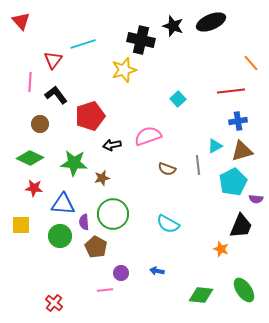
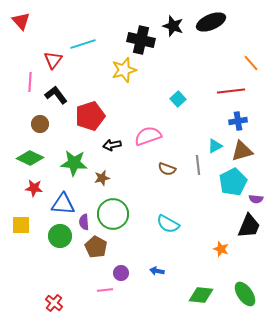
black trapezoid at (241, 226): moved 8 px right
green ellipse at (244, 290): moved 1 px right, 4 px down
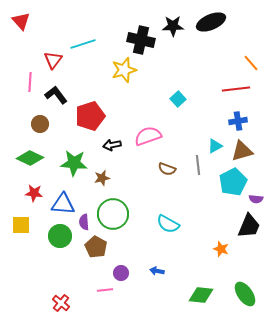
black star at (173, 26): rotated 20 degrees counterclockwise
red line at (231, 91): moved 5 px right, 2 px up
red star at (34, 188): moved 5 px down
red cross at (54, 303): moved 7 px right
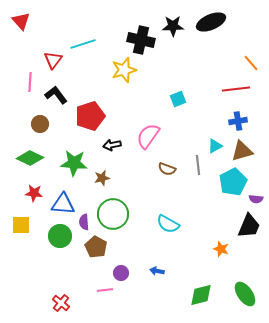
cyan square at (178, 99): rotated 21 degrees clockwise
pink semicircle at (148, 136): rotated 36 degrees counterclockwise
green diamond at (201, 295): rotated 20 degrees counterclockwise
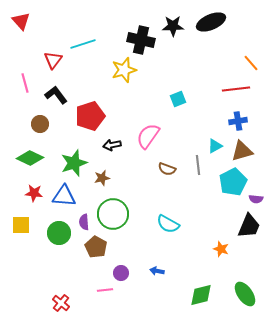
pink line at (30, 82): moved 5 px left, 1 px down; rotated 18 degrees counterclockwise
green star at (74, 163): rotated 24 degrees counterclockwise
blue triangle at (63, 204): moved 1 px right, 8 px up
green circle at (60, 236): moved 1 px left, 3 px up
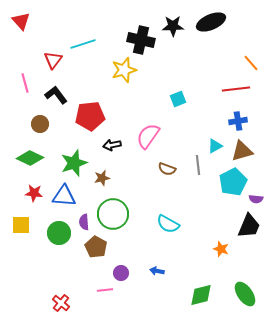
red pentagon at (90, 116): rotated 12 degrees clockwise
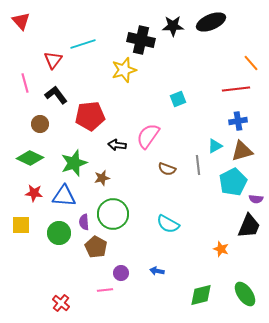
black arrow at (112, 145): moved 5 px right; rotated 18 degrees clockwise
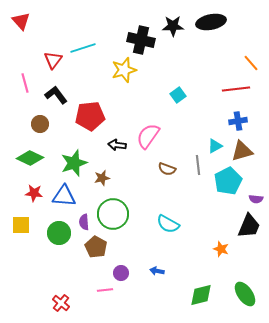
black ellipse at (211, 22): rotated 12 degrees clockwise
cyan line at (83, 44): moved 4 px down
cyan square at (178, 99): moved 4 px up; rotated 14 degrees counterclockwise
cyan pentagon at (233, 182): moved 5 px left, 1 px up
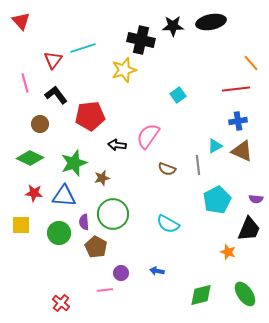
brown triangle at (242, 151): rotated 40 degrees clockwise
cyan pentagon at (228, 181): moved 11 px left, 19 px down
black trapezoid at (249, 226): moved 3 px down
orange star at (221, 249): moved 7 px right, 3 px down
